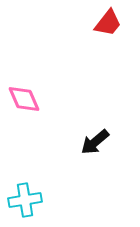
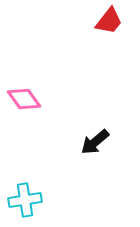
red trapezoid: moved 1 px right, 2 px up
pink diamond: rotated 12 degrees counterclockwise
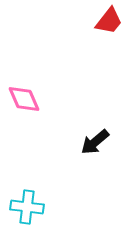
pink diamond: rotated 12 degrees clockwise
cyan cross: moved 2 px right, 7 px down; rotated 16 degrees clockwise
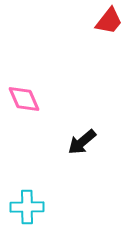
black arrow: moved 13 px left
cyan cross: rotated 8 degrees counterclockwise
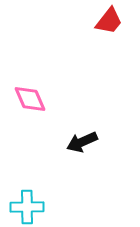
pink diamond: moved 6 px right
black arrow: rotated 16 degrees clockwise
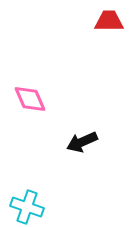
red trapezoid: rotated 128 degrees counterclockwise
cyan cross: rotated 20 degrees clockwise
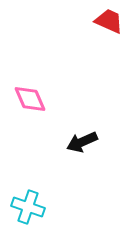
red trapezoid: rotated 24 degrees clockwise
cyan cross: moved 1 px right
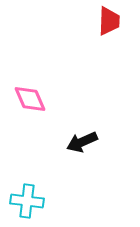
red trapezoid: rotated 68 degrees clockwise
cyan cross: moved 1 px left, 6 px up; rotated 12 degrees counterclockwise
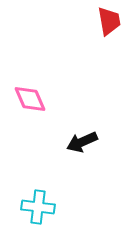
red trapezoid: rotated 12 degrees counterclockwise
cyan cross: moved 11 px right, 6 px down
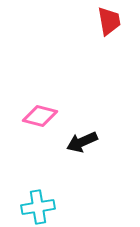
pink diamond: moved 10 px right, 17 px down; rotated 52 degrees counterclockwise
cyan cross: rotated 16 degrees counterclockwise
